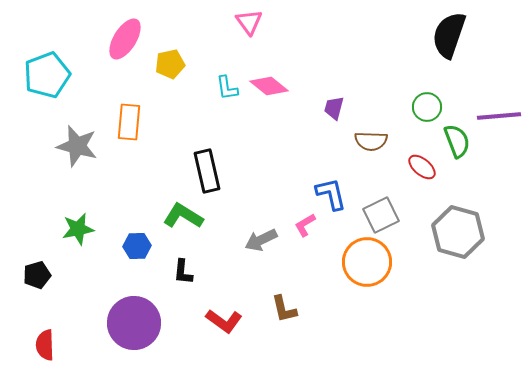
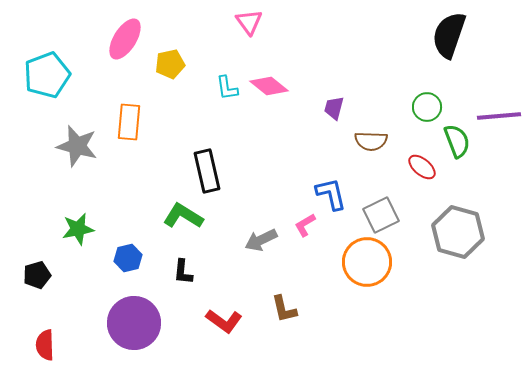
blue hexagon: moved 9 px left, 12 px down; rotated 12 degrees counterclockwise
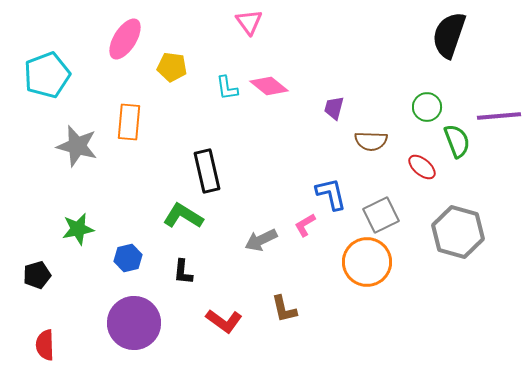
yellow pentagon: moved 2 px right, 3 px down; rotated 20 degrees clockwise
